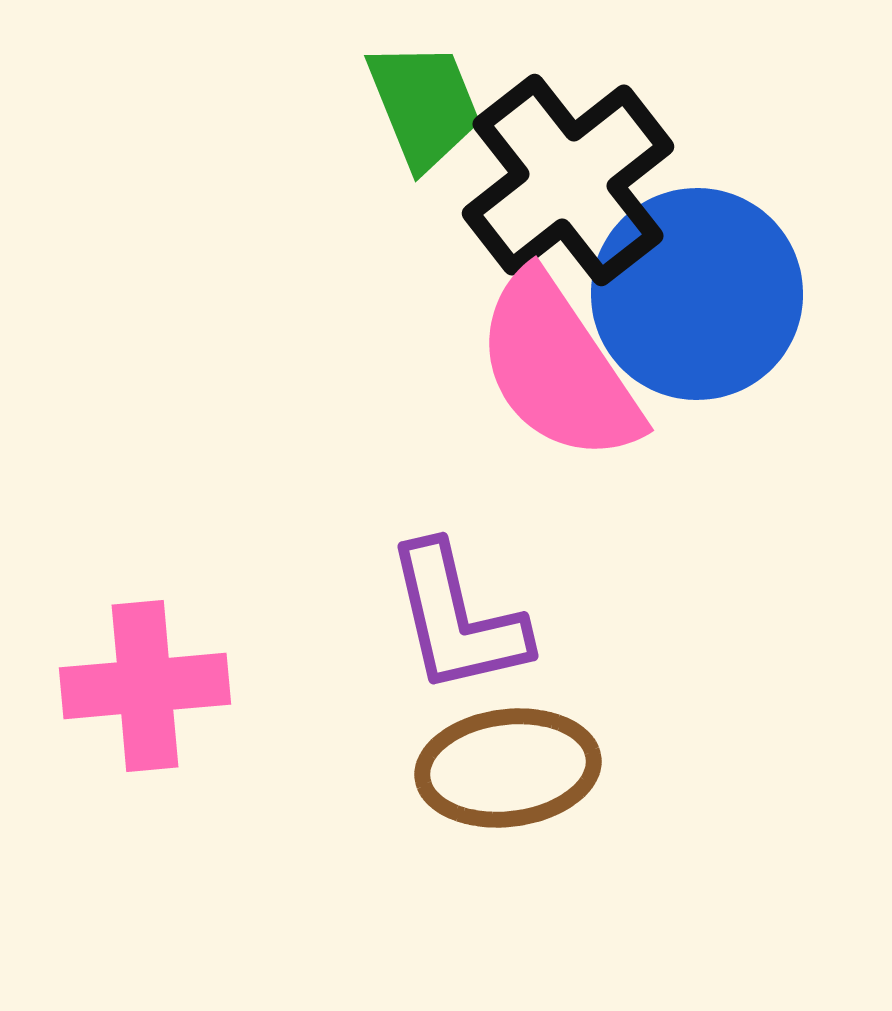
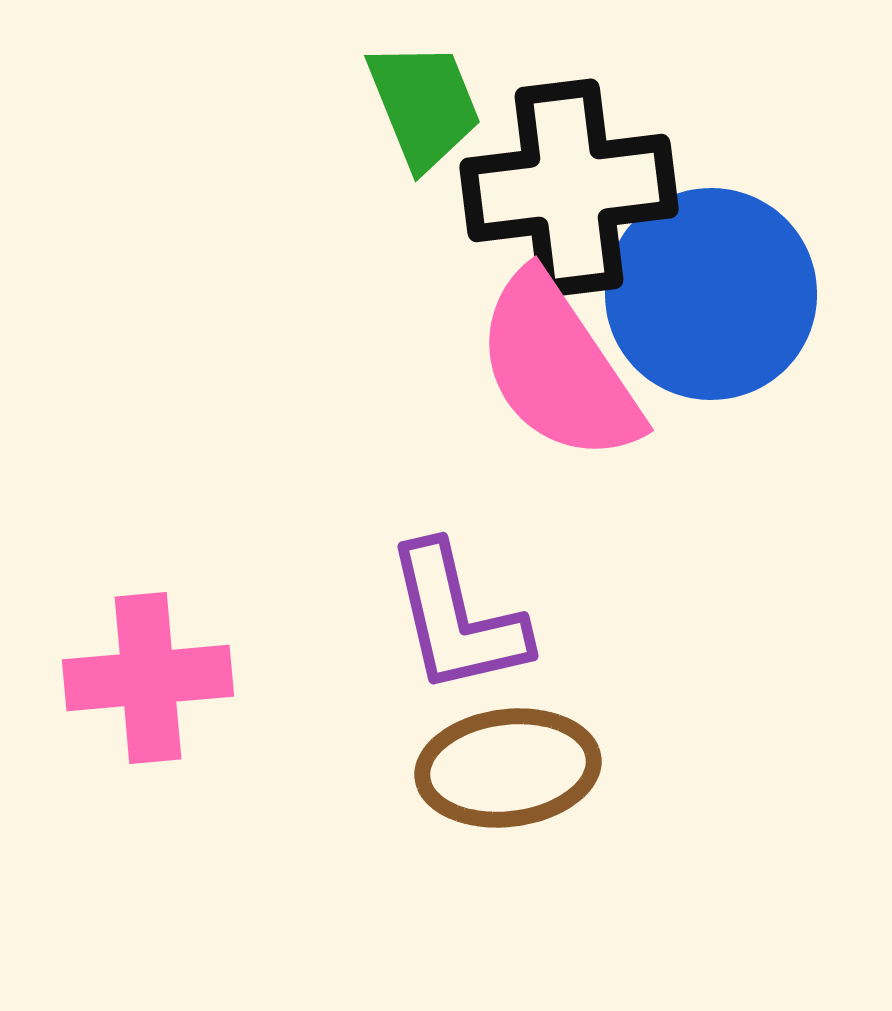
black cross: moved 1 px right, 8 px down; rotated 31 degrees clockwise
blue circle: moved 14 px right
pink cross: moved 3 px right, 8 px up
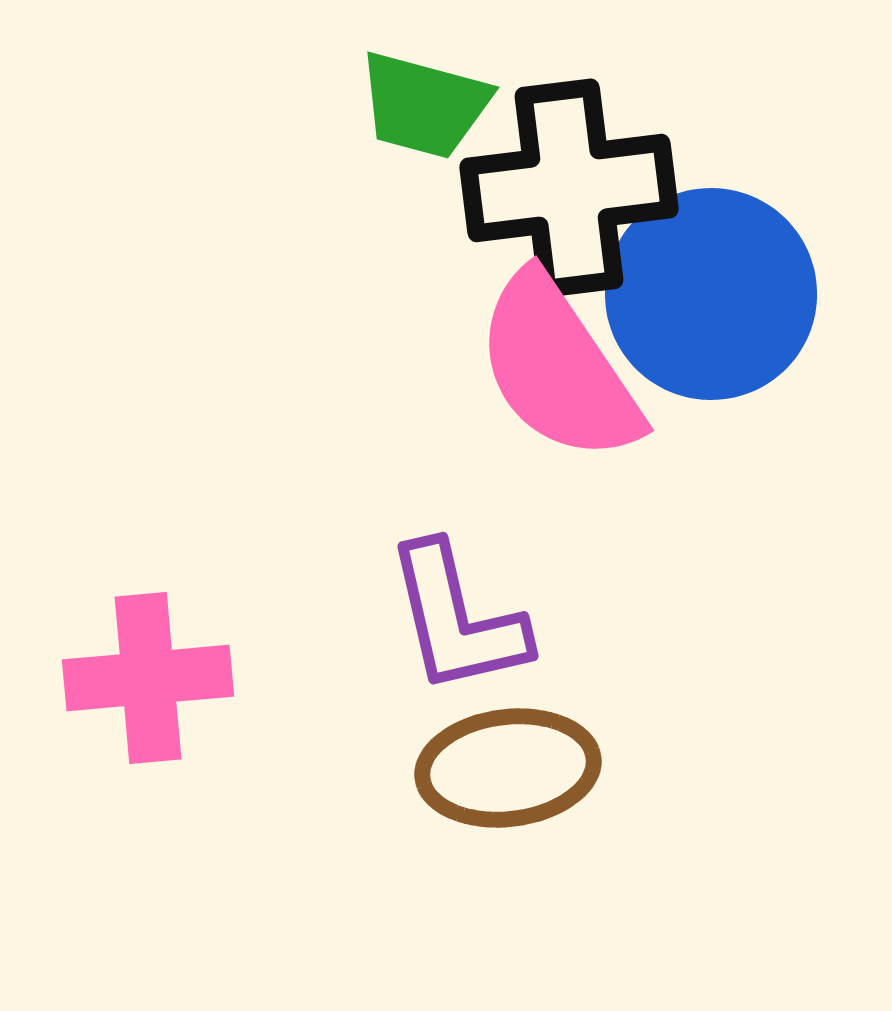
green trapezoid: rotated 127 degrees clockwise
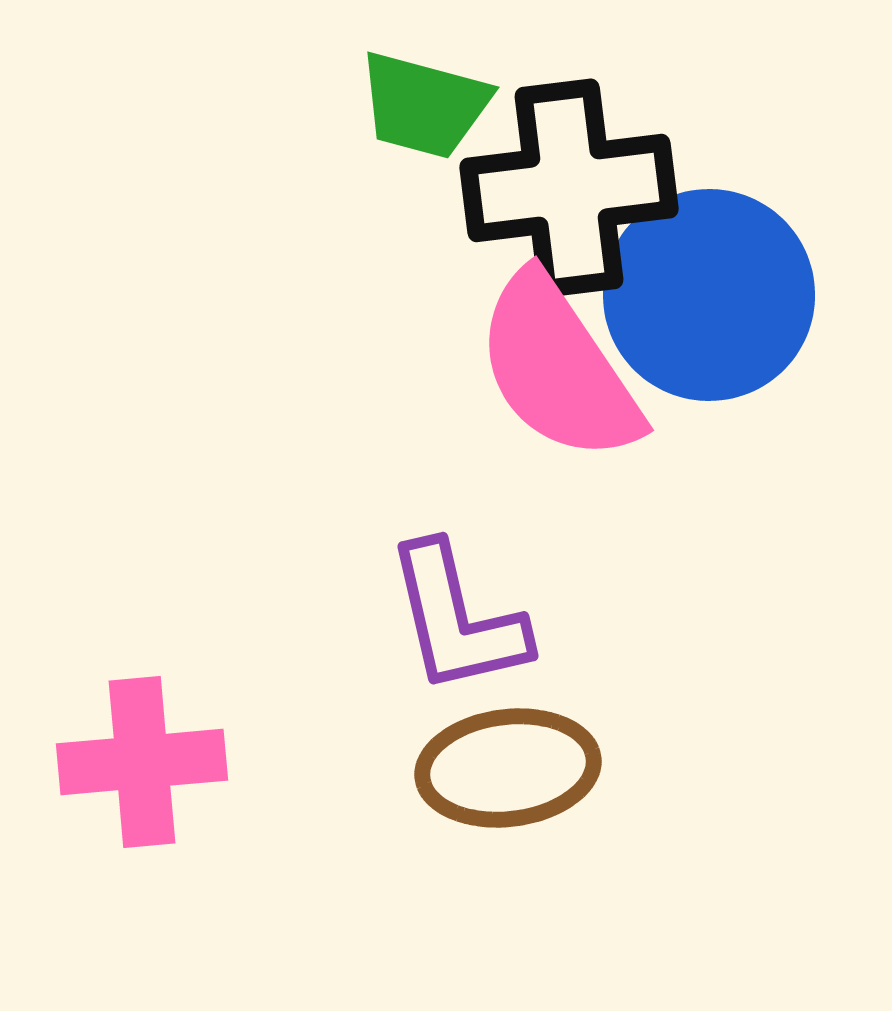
blue circle: moved 2 px left, 1 px down
pink cross: moved 6 px left, 84 px down
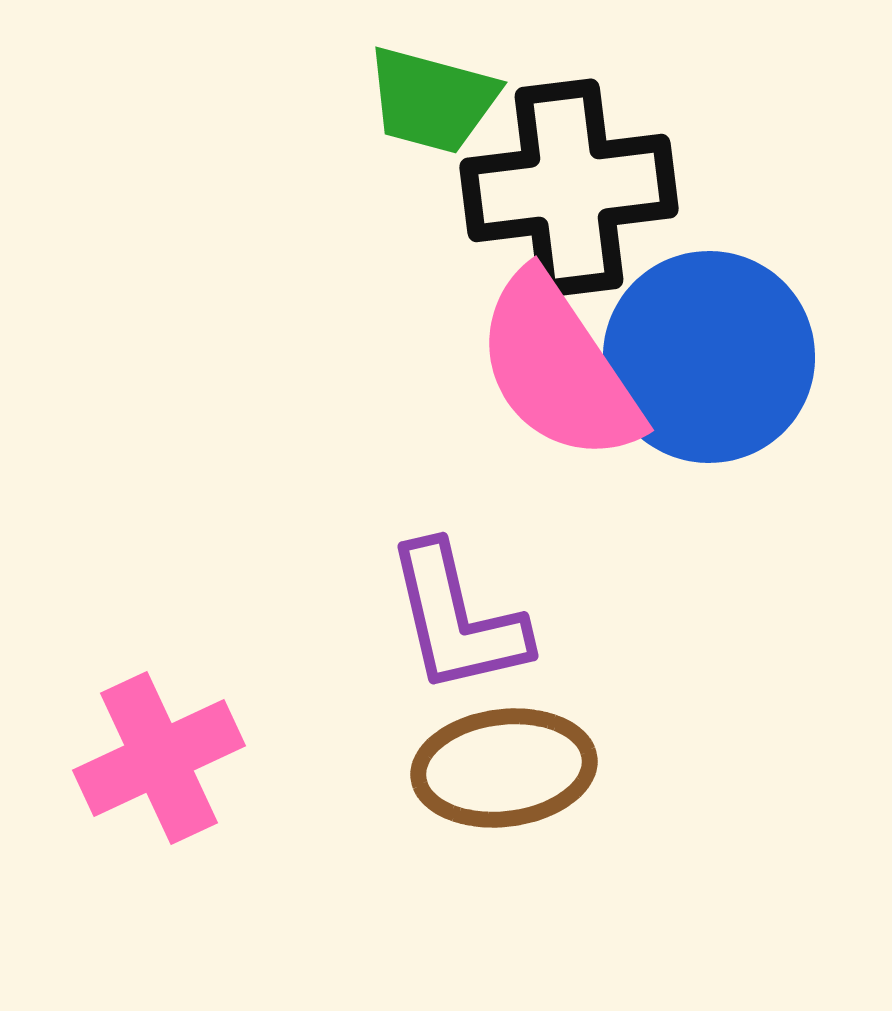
green trapezoid: moved 8 px right, 5 px up
blue circle: moved 62 px down
pink cross: moved 17 px right, 4 px up; rotated 20 degrees counterclockwise
brown ellipse: moved 4 px left
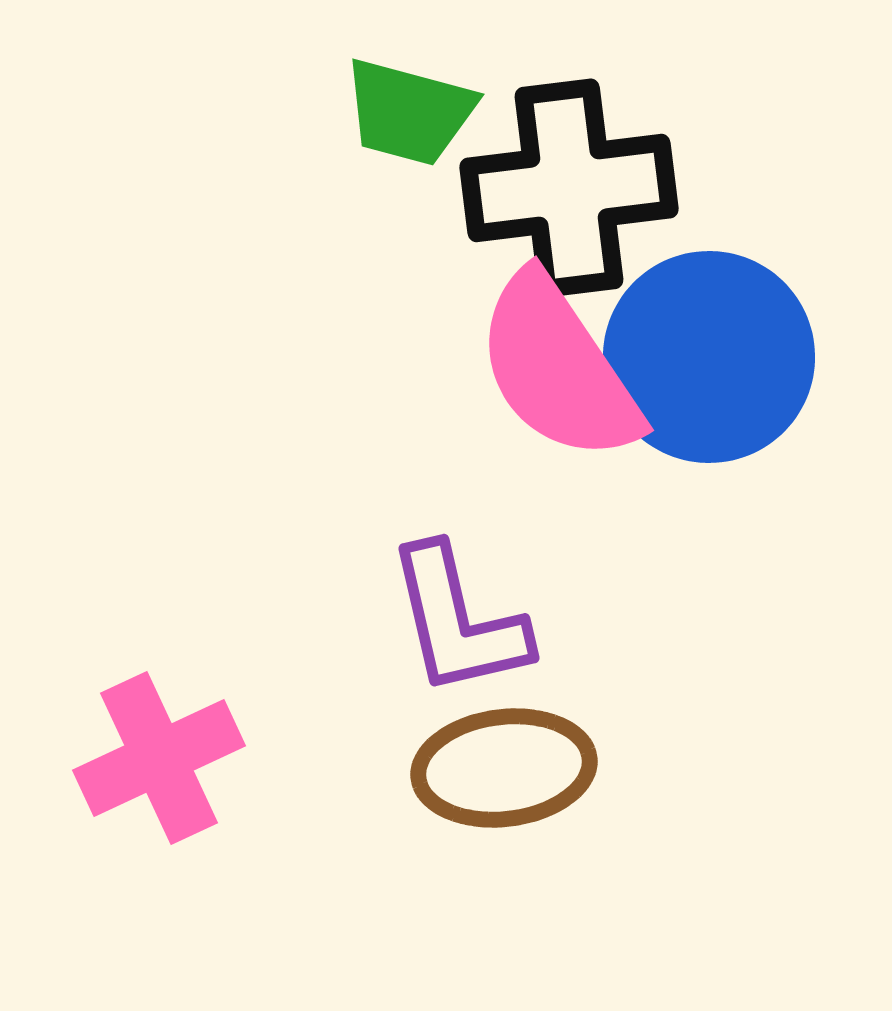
green trapezoid: moved 23 px left, 12 px down
purple L-shape: moved 1 px right, 2 px down
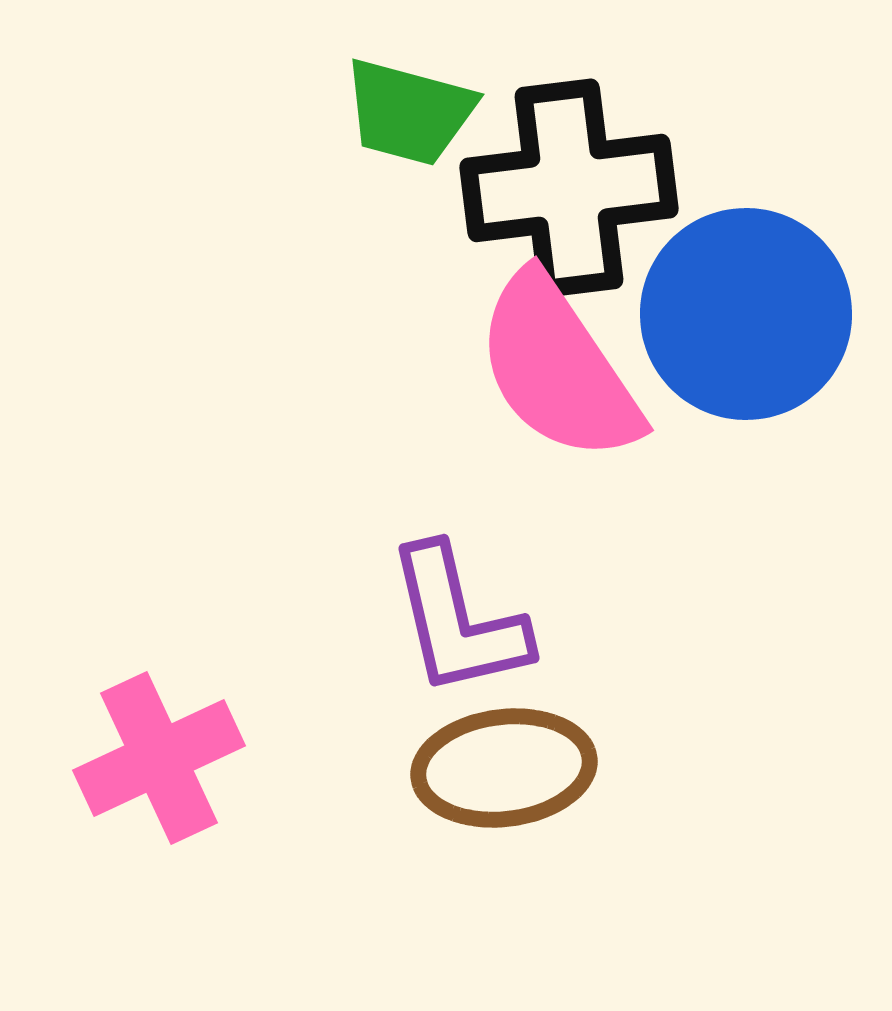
blue circle: moved 37 px right, 43 px up
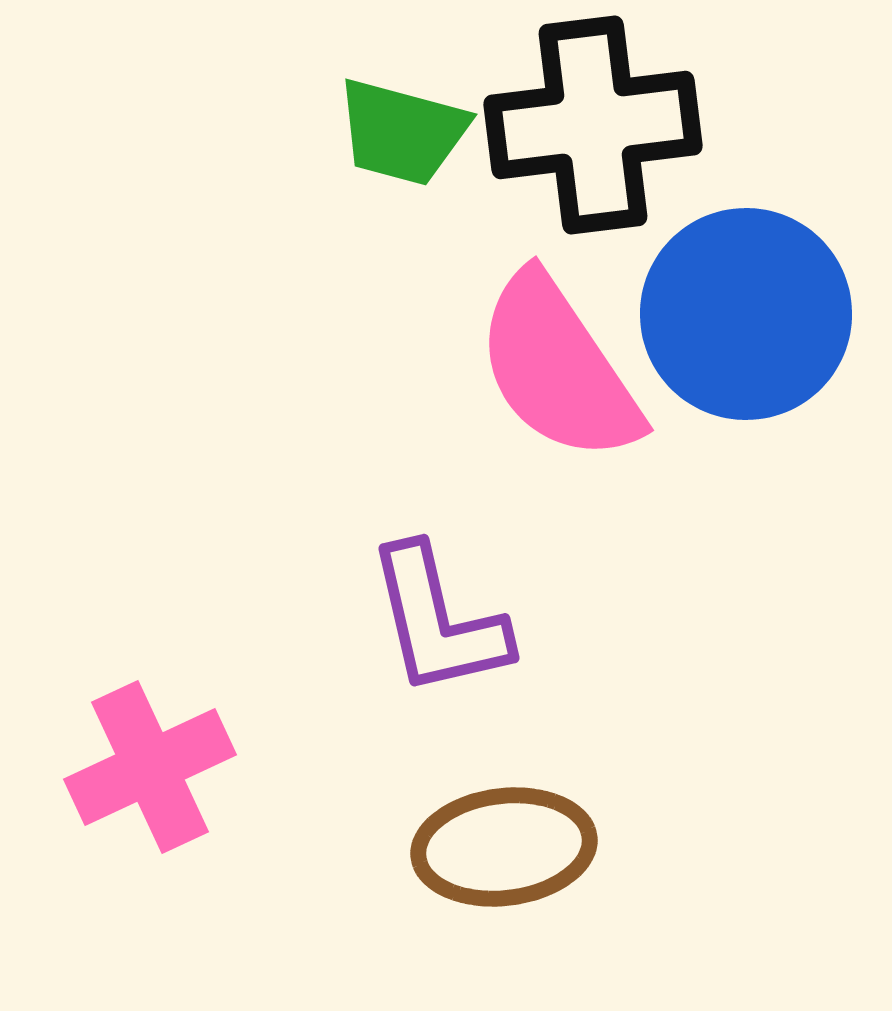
green trapezoid: moved 7 px left, 20 px down
black cross: moved 24 px right, 63 px up
purple L-shape: moved 20 px left
pink cross: moved 9 px left, 9 px down
brown ellipse: moved 79 px down
